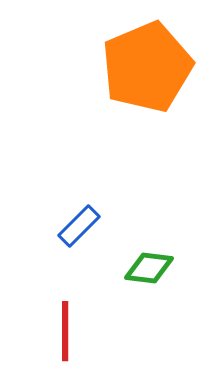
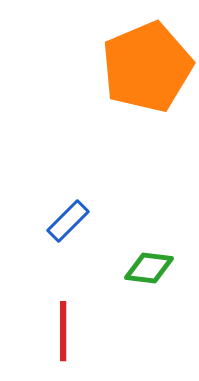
blue rectangle: moved 11 px left, 5 px up
red line: moved 2 px left
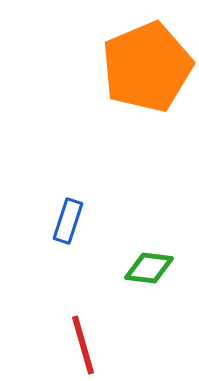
blue rectangle: rotated 27 degrees counterclockwise
red line: moved 20 px right, 14 px down; rotated 16 degrees counterclockwise
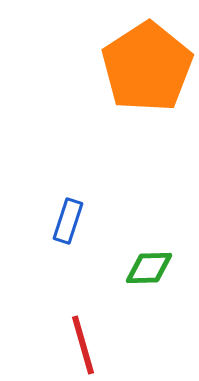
orange pentagon: rotated 10 degrees counterclockwise
green diamond: rotated 9 degrees counterclockwise
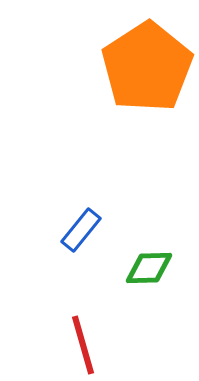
blue rectangle: moved 13 px right, 9 px down; rotated 21 degrees clockwise
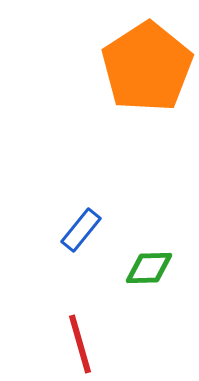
red line: moved 3 px left, 1 px up
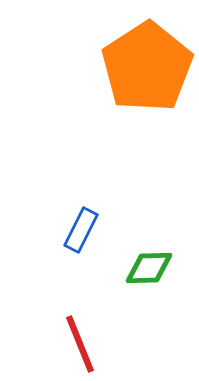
blue rectangle: rotated 12 degrees counterclockwise
red line: rotated 6 degrees counterclockwise
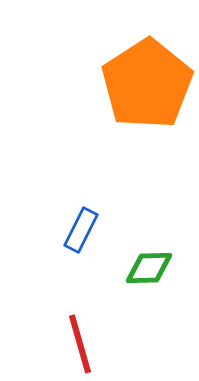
orange pentagon: moved 17 px down
red line: rotated 6 degrees clockwise
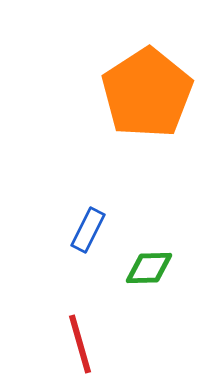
orange pentagon: moved 9 px down
blue rectangle: moved 7 px right
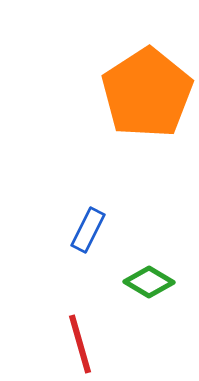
green diamond: moved 14 px down; rotated 33 degrees clockwise
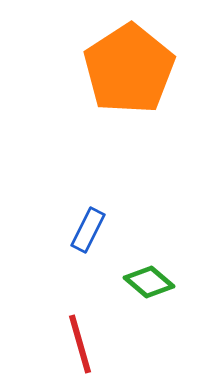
orange pentagon: moved 18 px left, 24 px up
green diamond: rotated 9 degrees clockwise
